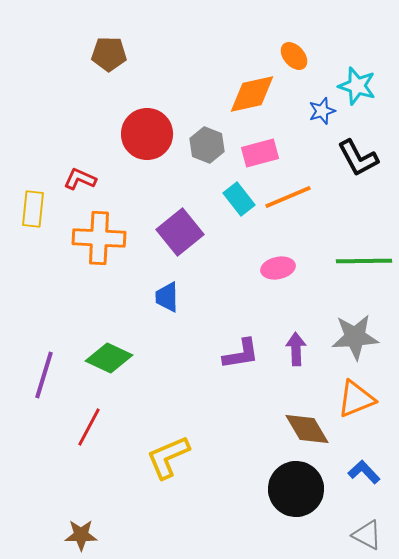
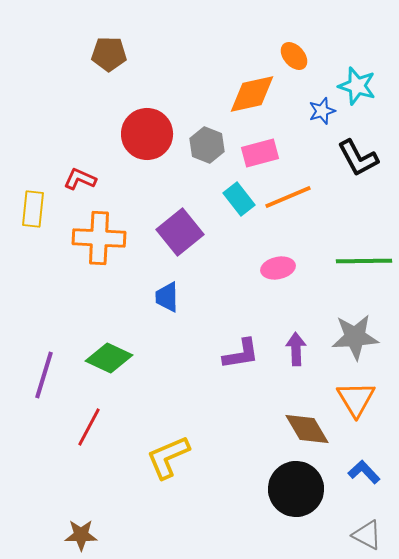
orange triangle: rotated 39 degrees counterclockwise
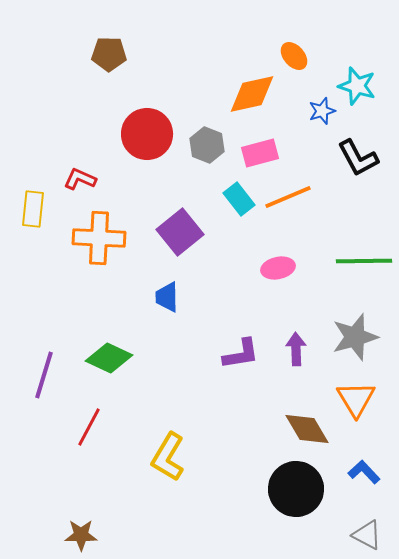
gray star: rotated 12 degrees counterclockwise
yellow L-shape: rotated 36 degrees counterclockwise
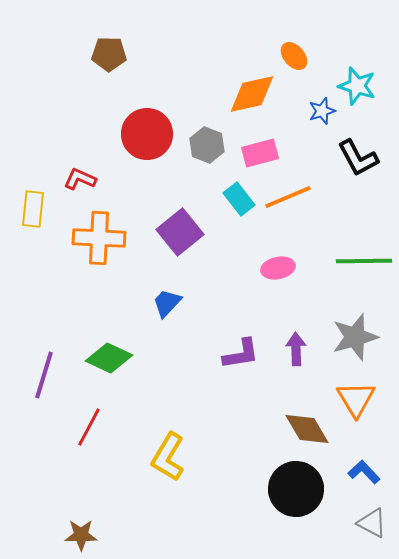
blue trapezoid: moved 6 px down; rotated 44 degrees clockwise
gray triangle: moved 5 px right, 12 px up
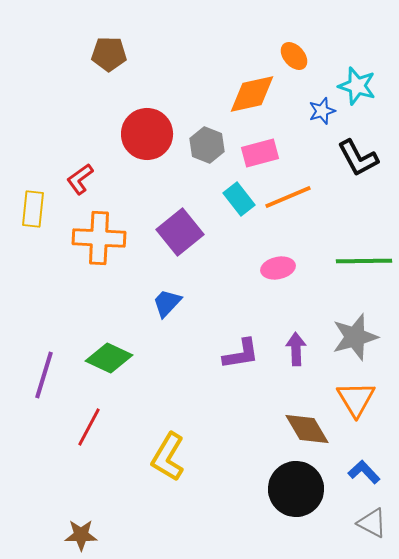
red L-shape: rotated 60 degrees counterclockwise
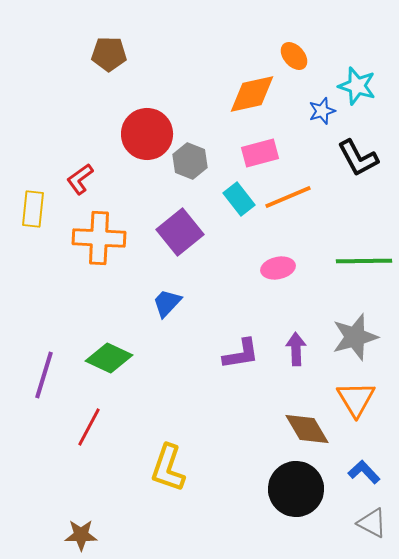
gray hexagon: moved 17 px left, 16 px down
yellow L-shape: moved 11 px down; rotated 12 degrees counterclockwise
